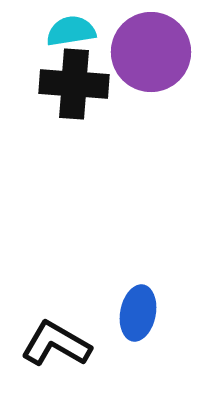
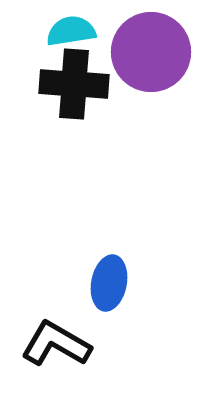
blue ellipse: moved 29 px left, 30 px up
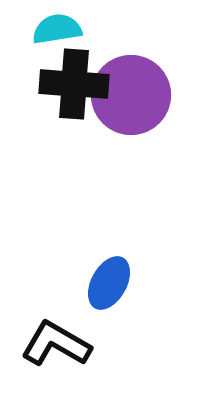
cyan semicircle: moved 14 px left, 2 px up
purple circle: moved 20 px left, 43 px down
blue ellipse: rotated 18 degrees clockwise
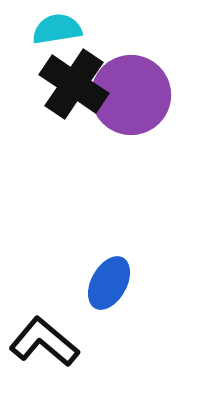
black cross: rotated 30 degrees clockwise
black L-shape: moved 12 px left, 2 px up; rotated 10 degrees clockwise
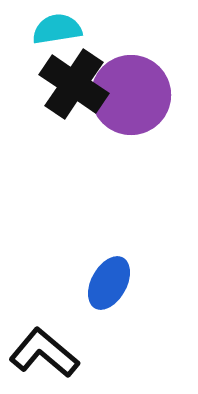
black L-shape: moved 11 px down
